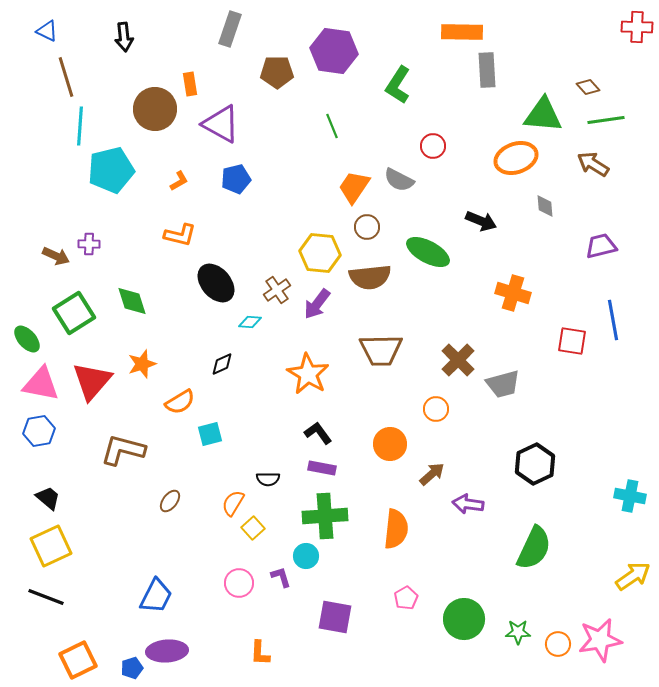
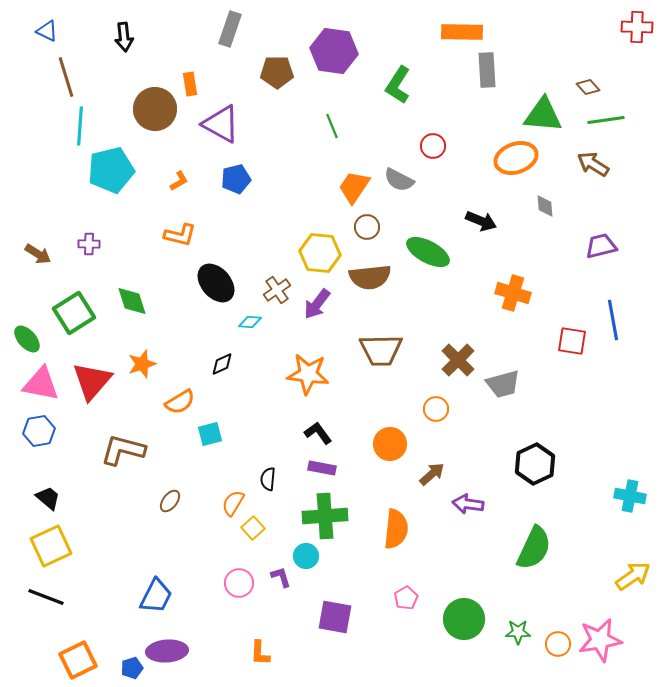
brown arrow at (56, 256): moved 18 px left, 2 px up; rotated 8 degrees clockwise
orange star at (308, 374): rotated 24 degrees counterclockwise
black semicircle at (268, 479): rotated 95 degrees clockwise
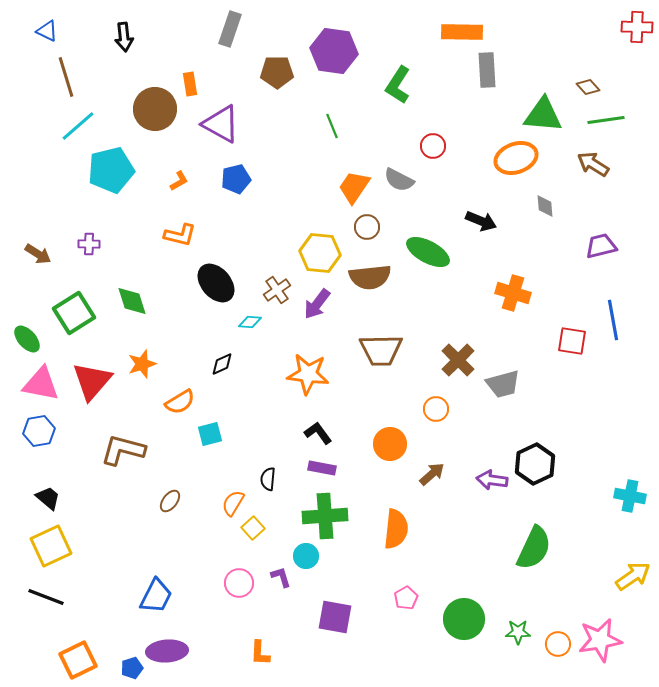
cyan line at (80, 126): moved 2 px left; rotated 45 degrees clockwise
purple arrow at (468, 504): moved 24 px right, 24 px up
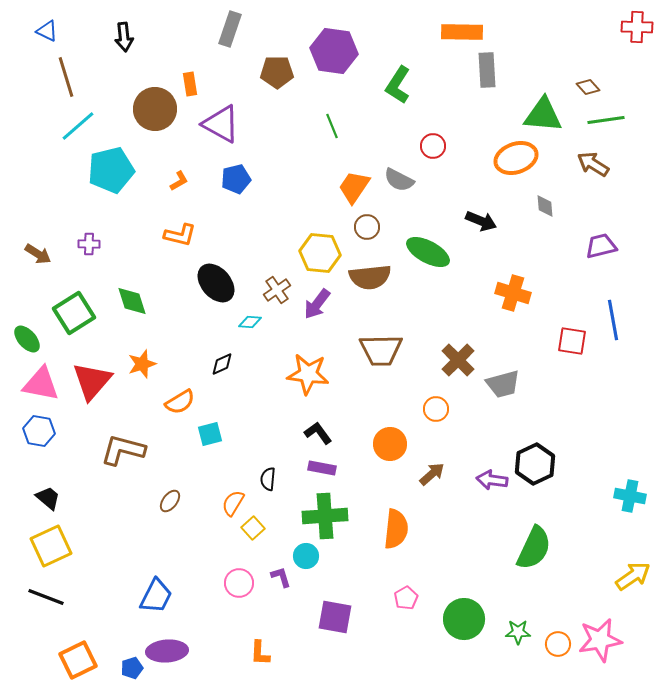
blue hexagon at (39, 431): rotated 20 degrees clockwise
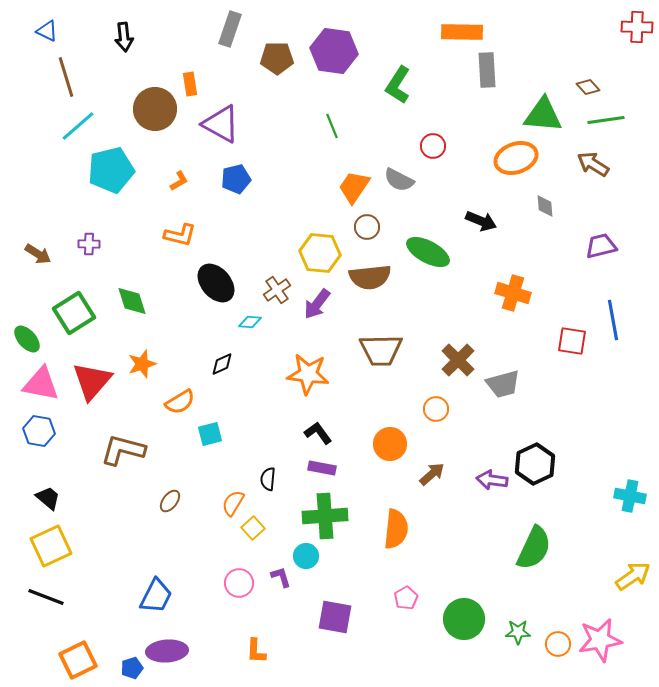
brown pentagon at (277, 72): moved 14 px up
orange L-shape at (260, 653): moved 4 px left, 2 px up
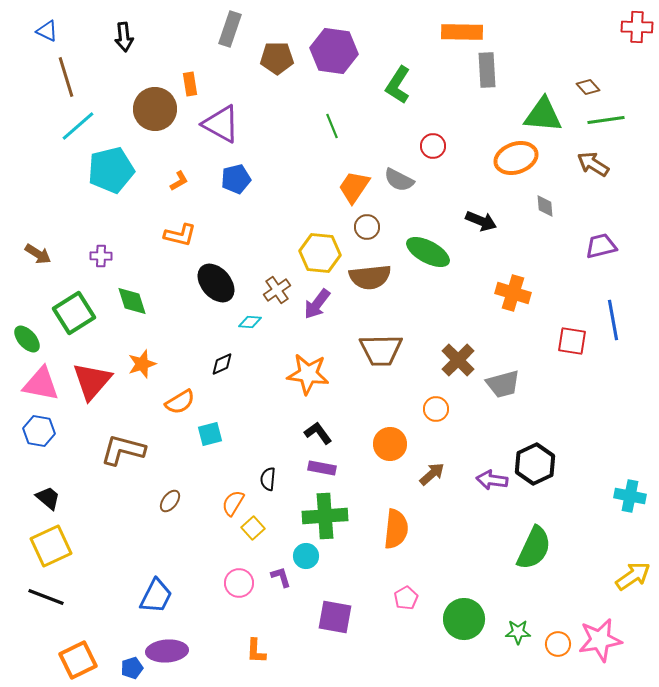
purple cross at (89, 244): moved 12 px right, 12 px down
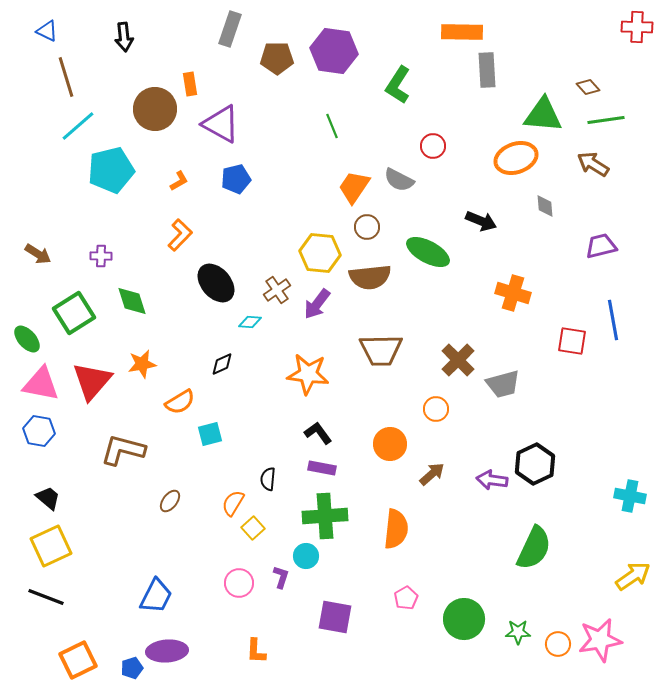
orange L-shape at (180, 235): rotated 60 degrees counterclockwise
orange star at (142, 364): rotated 8 degrees clockwise
purple L-shape at (281, 577): rotated 35 degrees clockwise
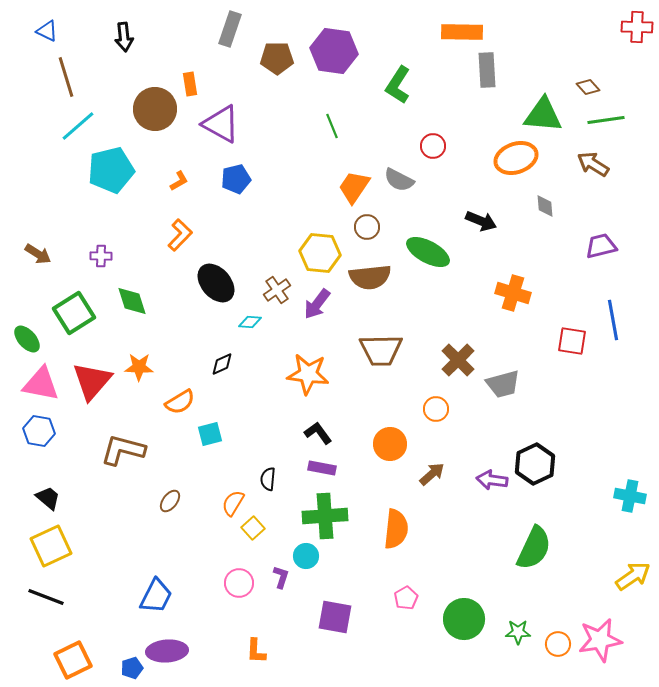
orange star at (142, 364): moved 3 px left, 3 px down; rotated 12 degrees clockwise
orange square at (78, 660): moved 5 px left
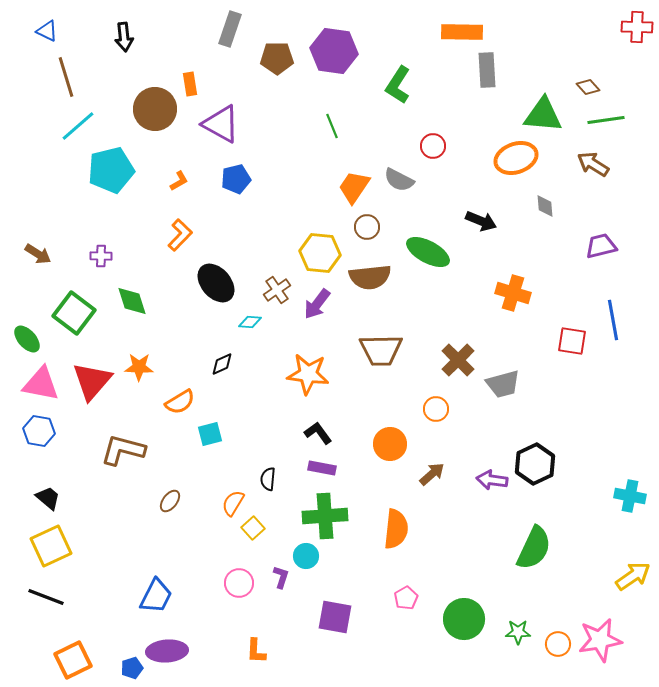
green square at (74, 313): rotated 21 degrees counterclockwise
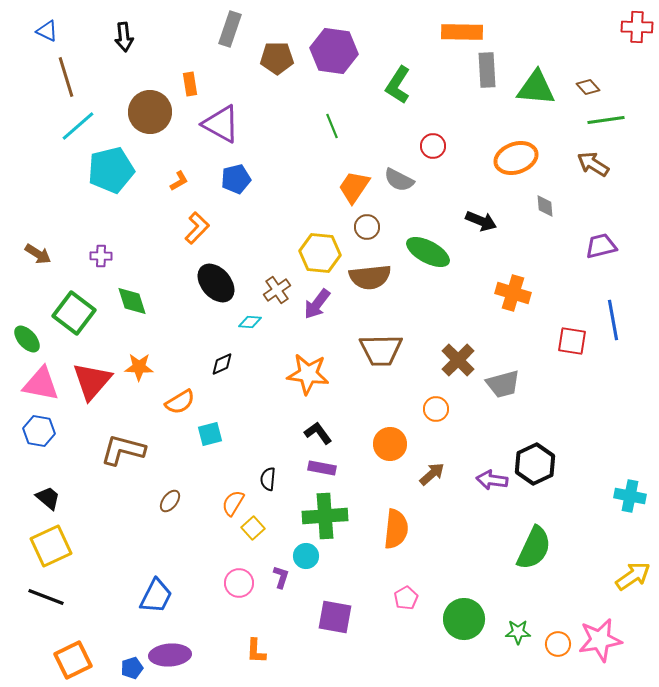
brown circle at (155, 109): moved 5 px left, 3 px down
green triangle at (543, 115): moved 7 px left, 27 px up
orange L-shape at (180, 235): moved 17 px right, 7 px up
purple ellipse at (167, 651): moved 3 px right, 4 px down
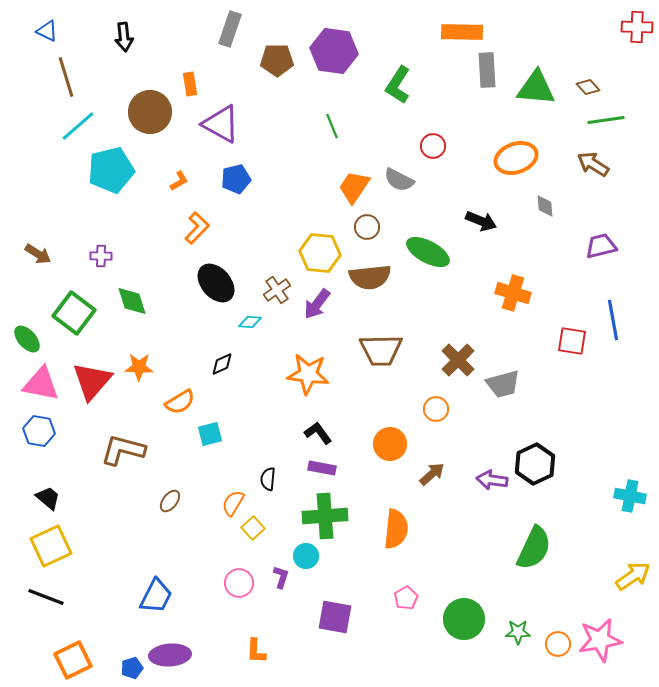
brown pentagon at (277, 58): moved 2 px down
